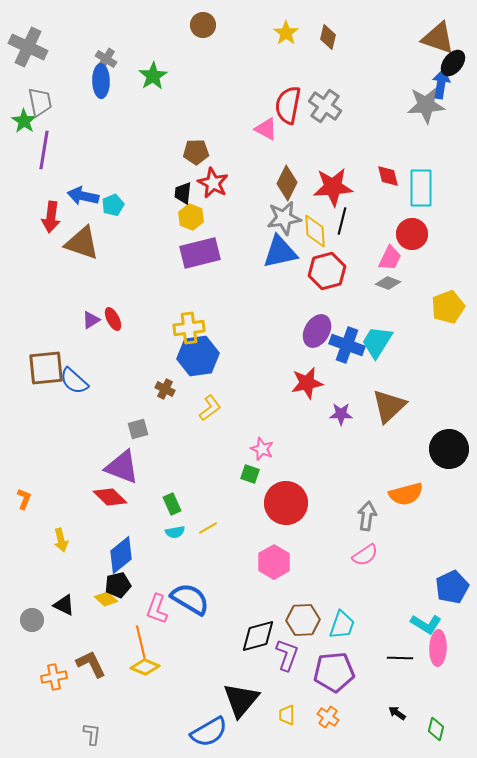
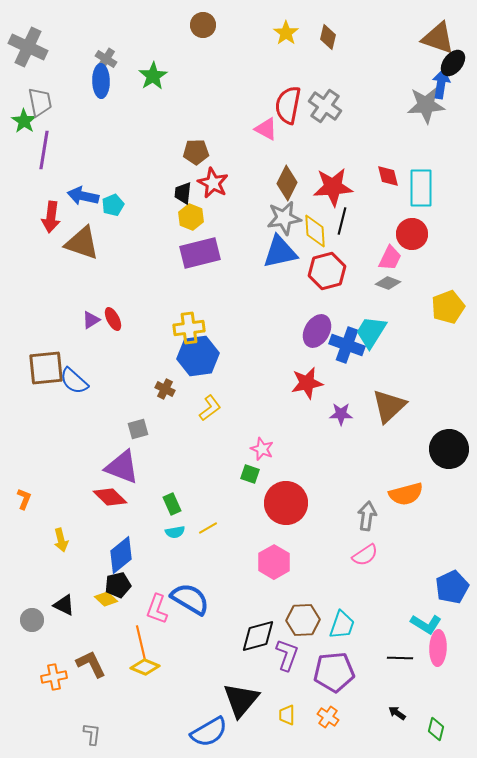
cyan trapezoid at (377, 342): moved 6 px left, 10 px up
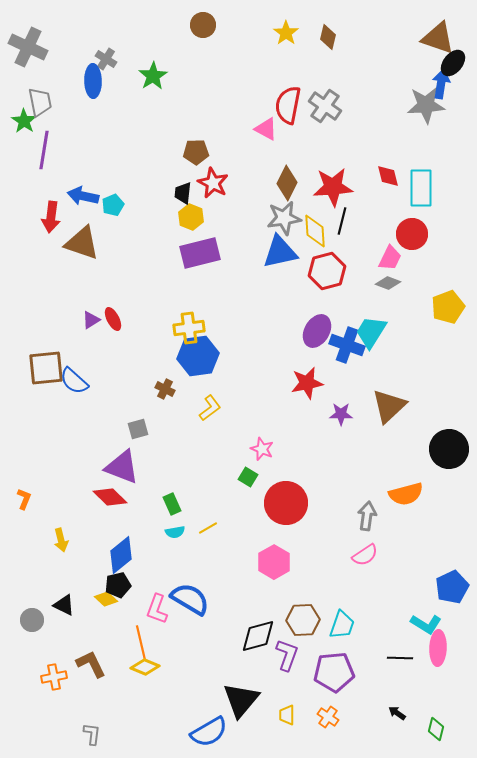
blue ellipse at (101, 81): moved 8 px left
green square at (250, 474): moved 2 px left, 3 px down; rotated 12 degrees clockwise
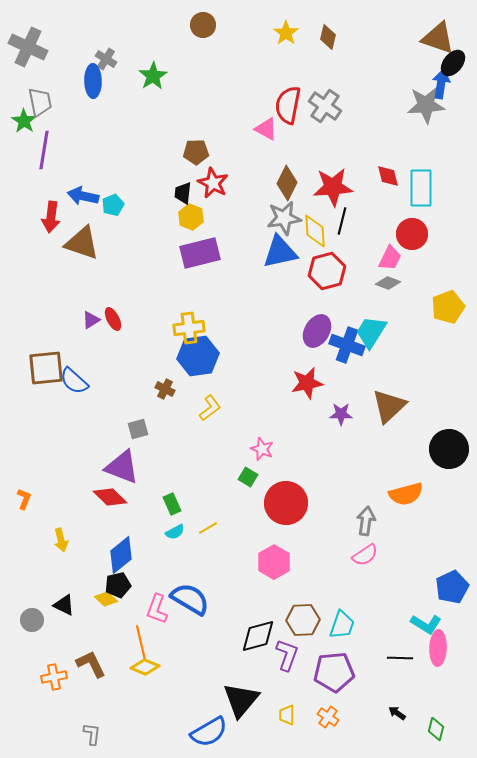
gray arrow at (367, 516): moved 1 px left, 5 px down
cyan semicircle at (175, 532): rotated 18 degrees counterclockwise
